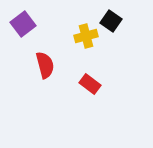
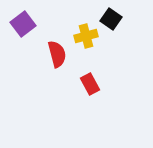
black square: moved 2 px up
red semicircle: moved 12 px right, 11 px up
red rectangle: rotated 25 degrees clockwise
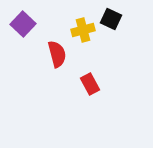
black square: rotated 10 degrees counterclockwise
purple square: rotated 10 degrees counterclockwise
yellow cross: moved 3 px left, 6 px up
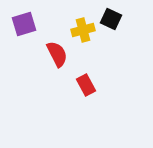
purple square: moved 1 px right; rotated 30 degrees clockwise
red semicircle: rotated 12 degrees counterclockwise
red rectangle: moved 4 px left, 1 px down
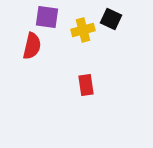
purple square: moved 23 px right, 7 px up; rotated 25 degrees clockwise
red semicircle: moved 25 px left, 8 px up; rotated 40 degrees clockwise
red rectangle: rotated 20 degrees clockwise
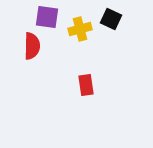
yellow cross: moved 3 px left, 1 px up
red semicircle: rotated 12 degrees counterclockwise
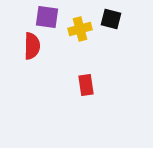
black square: rotated 10 degrees counterclockwise
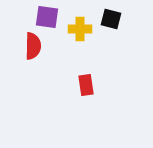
yellow cross: rotated 15 degrees clockwise
red semicircle: moved 1 px right
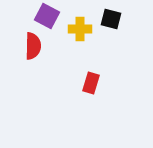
purple square: moved 1 px up; rotated 20 degrees clockwise
red rectangle: moved 5 px right, 2 px up; rotated 25 degrees clockwise
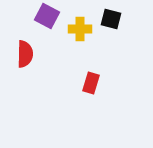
red semicircle: moved 8 px left, 8 px down
